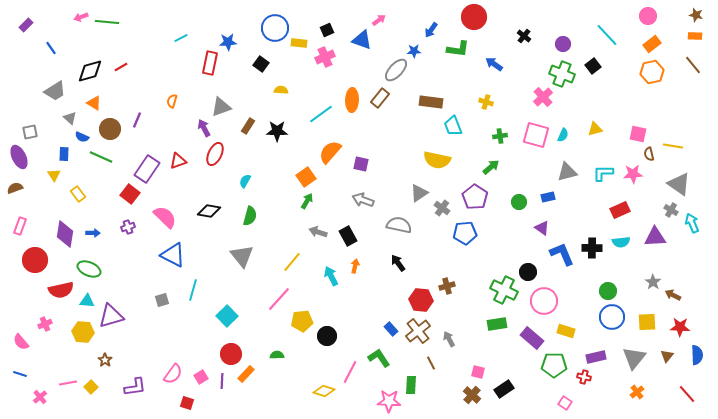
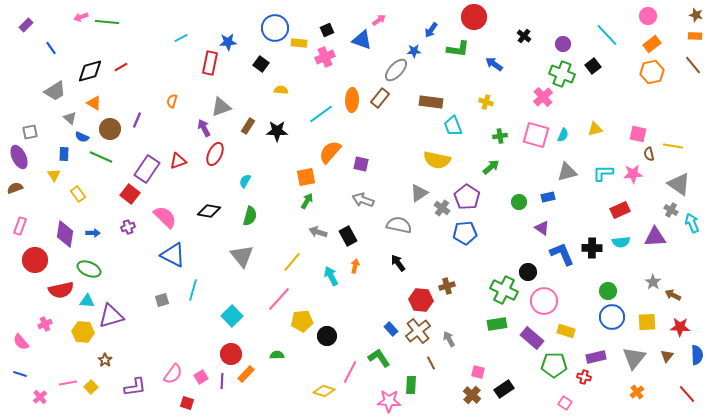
orange square at (306, 177): rotated 24 degrees clockwise
purple pentagon at (475, 197): moved 8 px left
cyan square at (227, 316): moved 5 px right
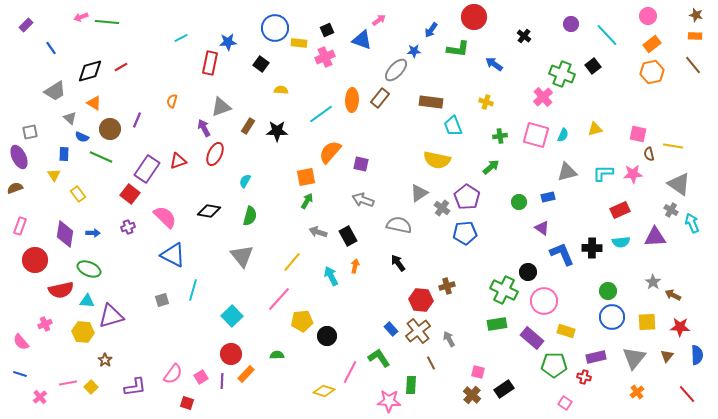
purple circle at (563, 44): moved 8 px right, 20 px up
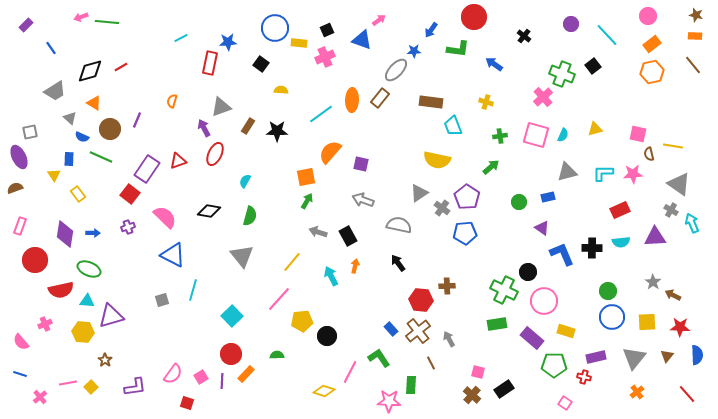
blue rectangle at (64, 154): moved 5 px right, 5 px down
brown cross at (447, 286): rotated 14 degrees clockwise
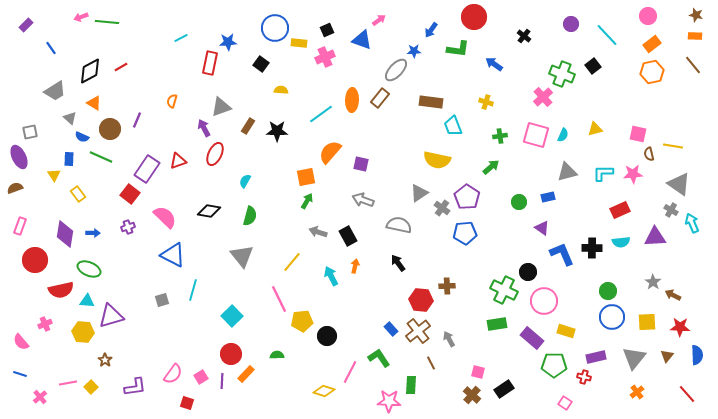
black diamond at (90, 71): rotated 12 degrees counterclockwise
pink line at (279, 299): rotated 68 degrees counterclockwise
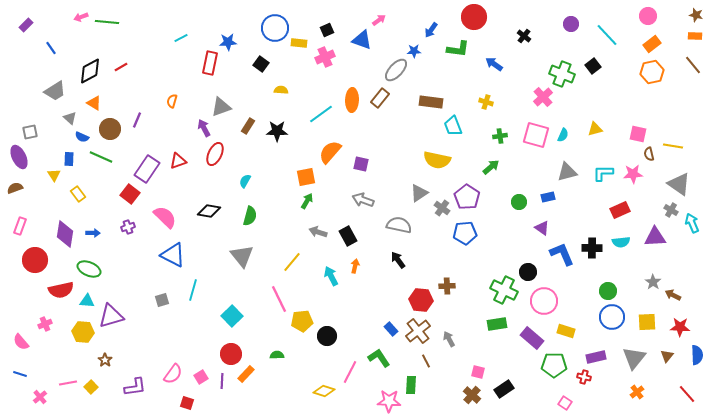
black arrow at (398, 263): moved 3 px up
brown line at (431, 363): moved 5 px left, 2 px up
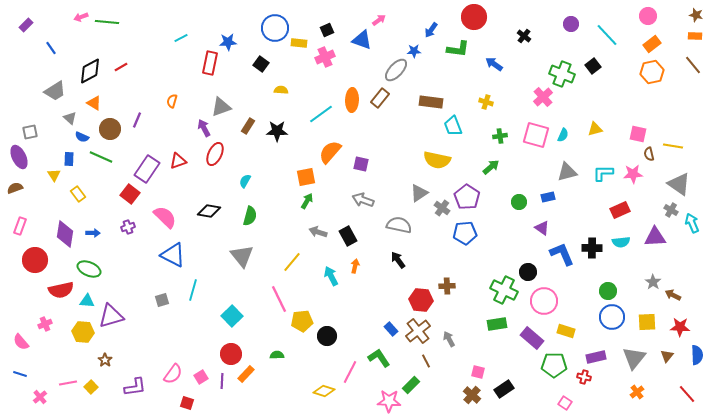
green rectangle at (411, 385): rotated 42 degrees clockwise
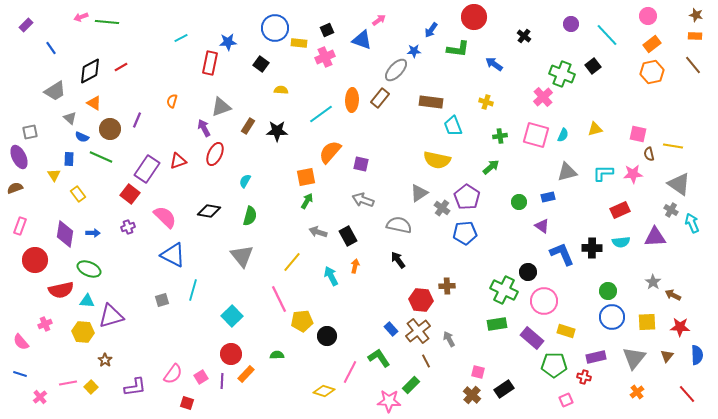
purple triangle at (542, 228): moved 2 px up
pink square at (565, 403): moved 1 px right, 3 px up; rotated 32 degrees clockwise
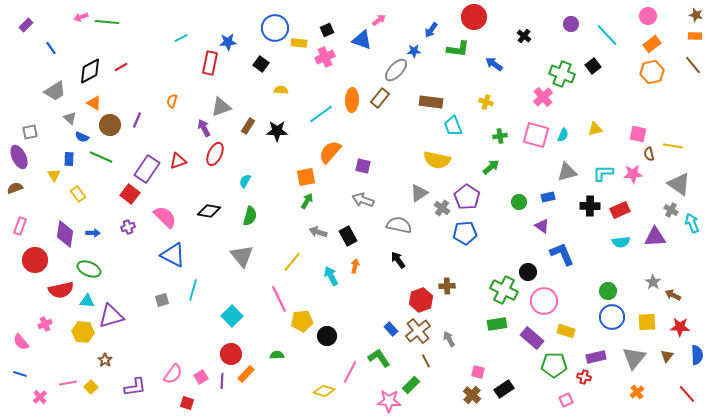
brown circle at (110, 129): moved 4 px up
purple square at (361, 164): moved 2 px right, 2 px down
black cross at (592, 248): moved 2 px left, 42 px up
red hexagon at (421, 300): rotated 25 degrees counterclockwise
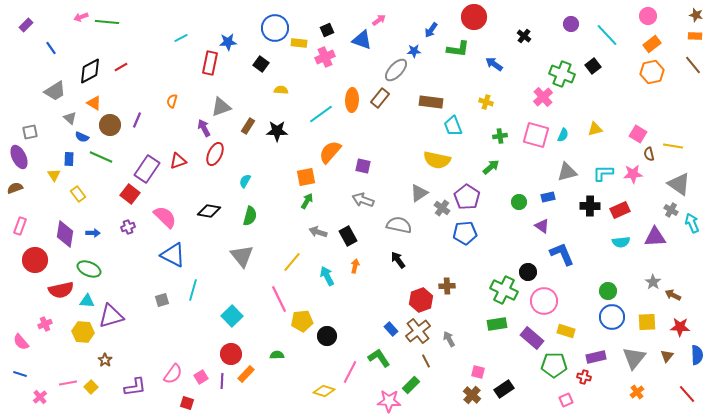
pink square at (638, 134): rotated 18 degrees clockwise
cyan arrow at (331, 276): moved 4 px left
